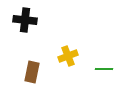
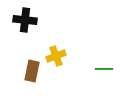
yellow cross: moved 12 px left
brown rectangle: moved 1 px up
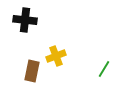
green line: rotated 60 degrees counterclockwise
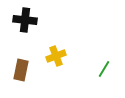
brown rectangle: moved 11 px left, 1 px up
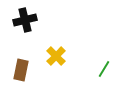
black cross: rotated 20 degrees counterclockwise
yellow cross: rotated 24 degrees counterclockwise
